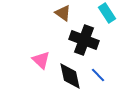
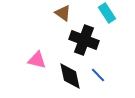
pink triangle: moved 4 px left; rotated 30 degrees counterclockwise
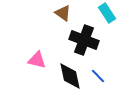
blue line: moved 1 px down
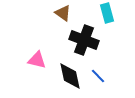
cyan rectangle: rotated 18 degrees clockwise
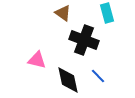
black diamond: moved 2 px left, 4 px down
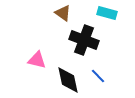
cyan rectangle: rotated 60 degrees counterclockwise
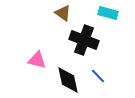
cyan rectangle: moved 1 px right
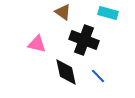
brown triangle: moved 1 px up
pink triangle: moved 16 px up
black diamond: moved 2 px left, 8 px up
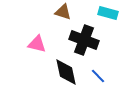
brown triangle: rotated 18 degrees counterclockwise
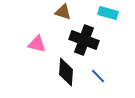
black diamond: rotated 16 degrees clockwise
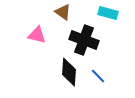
brown triangle: rotated 18 degrees clockwise
pink triangle: moved 9 px up
black diamond: moved 3 px right
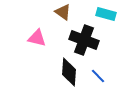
cyan rectangle: moved 2 px left, 1 px down
pink triangle: moved 3 px down
